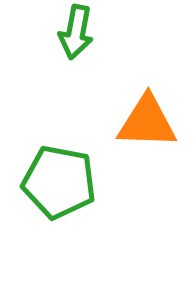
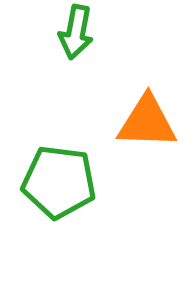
green pentagon: rotated 4 degrees counterclockwise
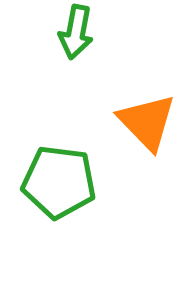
orange triangle: rotated 44 degrees clockwise
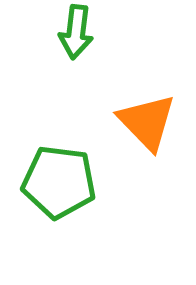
green arrow: rotated 4 degrees counterclockwise
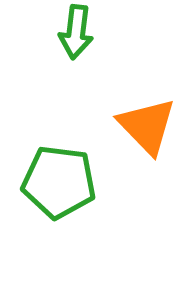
orange triangle: moved 4 px down
